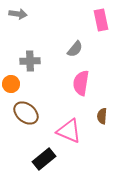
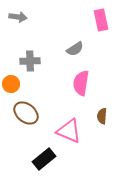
gray arrow: moved 3 px down
gray semicircle: rotated 18 degrees clockwise
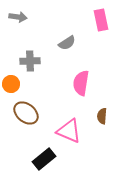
gray semicircle: moved 8 px left, 6 px up
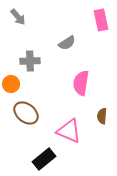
gray arrow: rotated 42 degrees clockwise
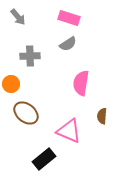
pink rectangle: moved 32 px left, 2 px up; rotated 60 degrees counterclockwise
gray semicircle: moved 1 px right, 1 px down
gray cross: moved 5 px up
